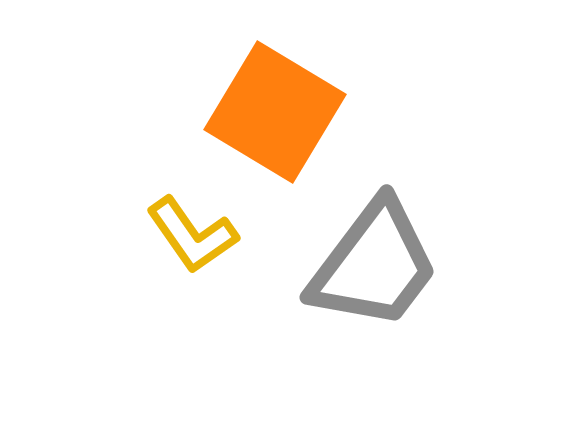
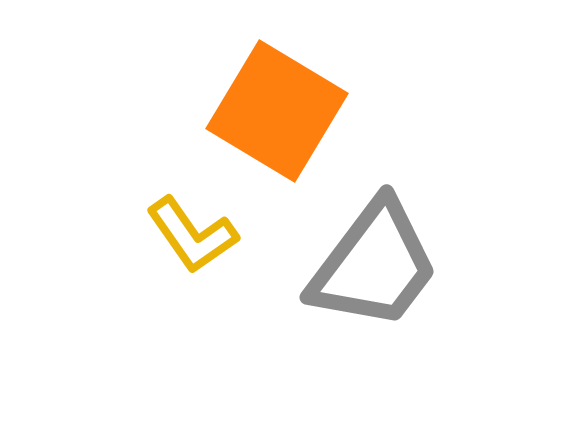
orange square: moved 2 px right, 1 px up
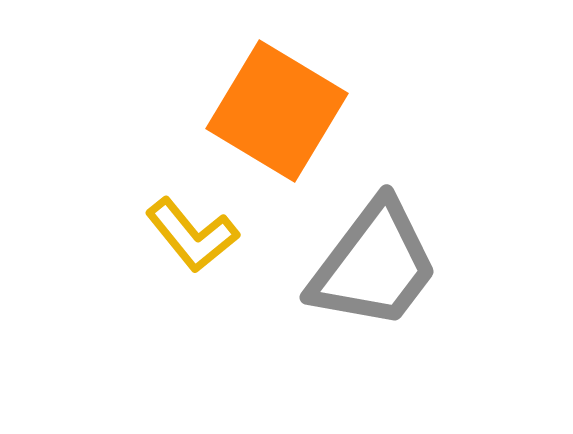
yellow L-shape: rotated 4 degrees counterclockwise
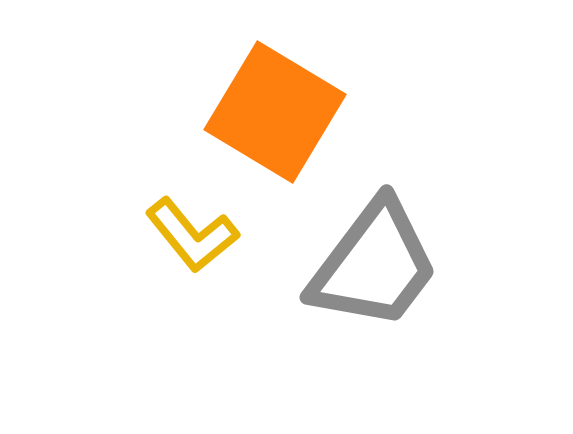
orange square: moved 2 px left, 1 px down
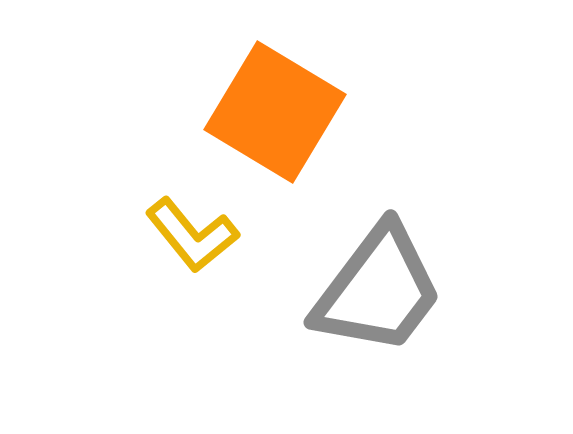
gray trapezoid: moved 4 px right, 25 px down
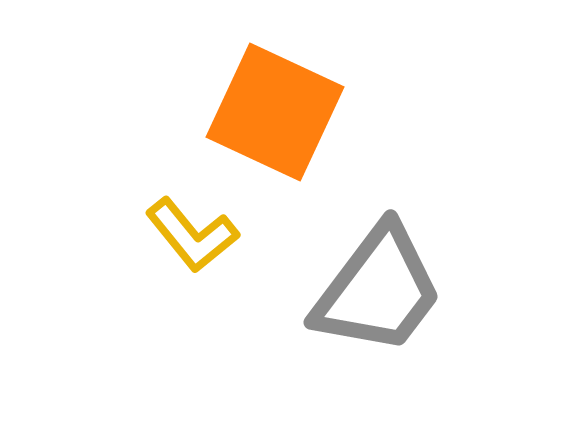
orange square: rotated 6 degrees counterclockwise
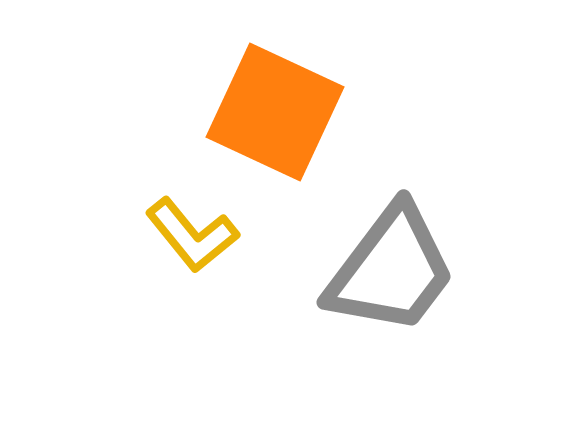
gray trapezoid: moved 13 px right, 20 px up
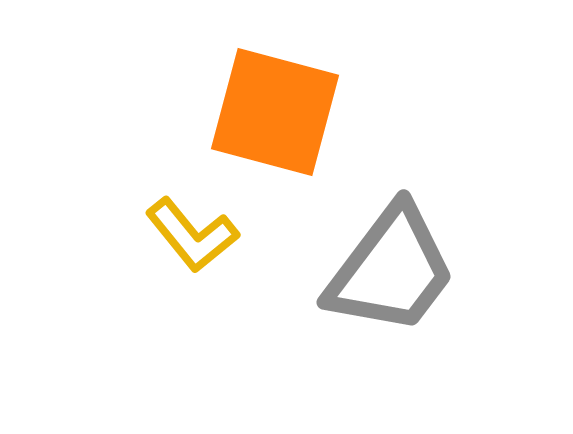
orange square: rotated 10 degrees counterclockwise
